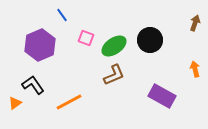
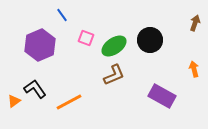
orange arrow: moved 1 px left
black L-shape: moved 2 px right, 4 px down
orange triangle: moved 1 px left, 2 px up
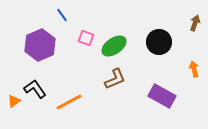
black circle: moved 9 px right, 2 px down
brown L-shape: moved 1 px right, 4 px down
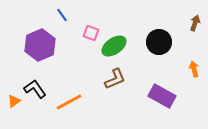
pink square: moved 5 px right, 5 px up
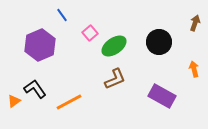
pink square: moved 1 px left; rotated 28 degrees clockwise
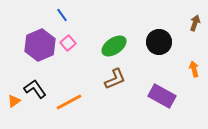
pink square: moved 22 px left, 10 px down
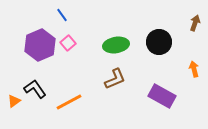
green ellipse: moved 2 px right, 1 px up; rotated 25 degrees clockwise
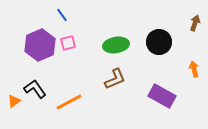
pink square: rotated 28 degrees clockwise
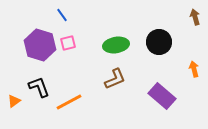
brown arrow: moved 6 px up; rotated 35 degrees counterclockwise
purple hexagon: rotated 20 degrees counterclockwise
black L-shape: moved 4 px right, 2 px up; rotated 15 degrees clockwise
purple rectangle: rotated 12 degrees clockwise
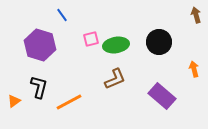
brown arrow: moved 1 px right, 2 px up
pink square: moved 23 px right, 4 px up
black L-shape: rotated 35 degrees clockwise
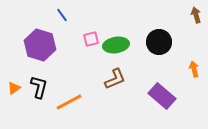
orange triangle: moved 13 px up
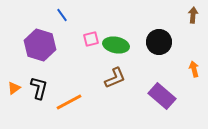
brown arrow: moved 3 px left; rotated 21 degrees clockwise
green ellipse: rotated 20 degrees clockwise
brown L-shape: moved 1 px up
black L-shape: moved 1 px down
